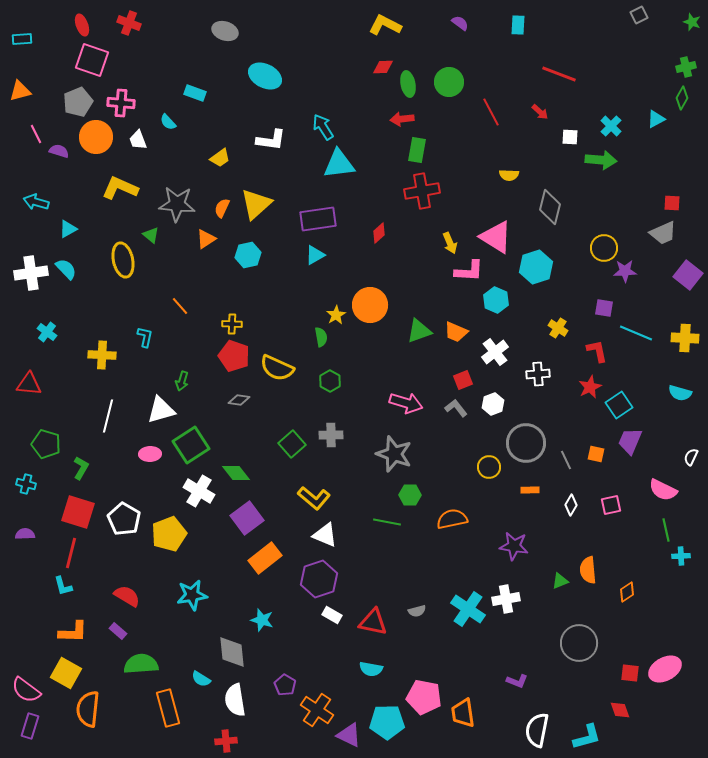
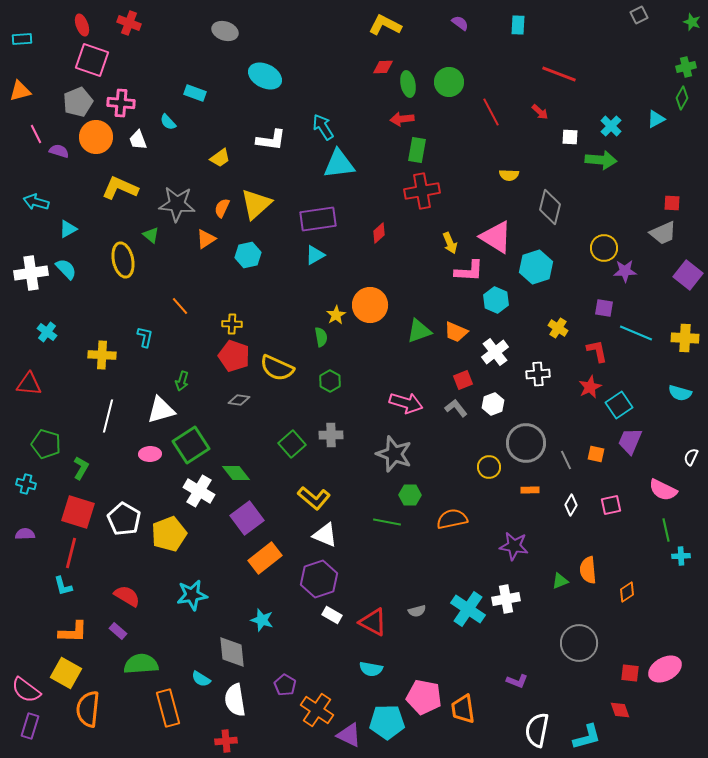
red triangle at (373, 622): rotated 16 degrees clockwise
orange trapezoid at (463, 713): moved 4 px up
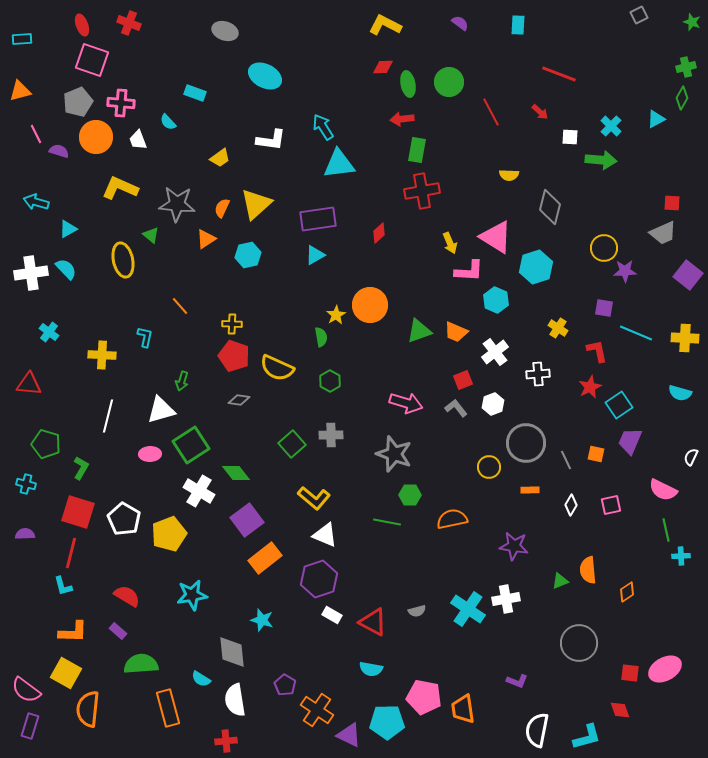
cyan cross at (47, 332): moved 2 px right
purple square at (247, 518): moved 2 px down
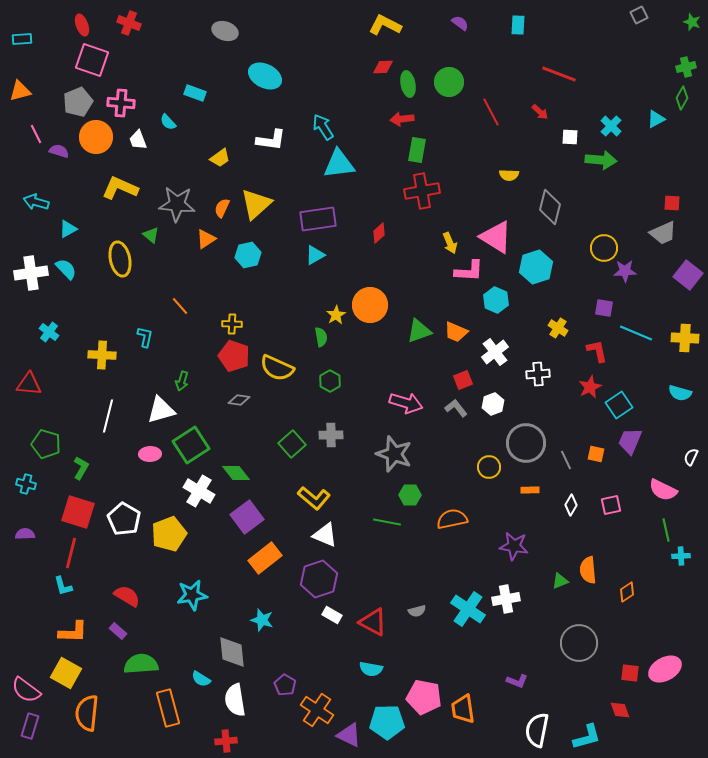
yellow ellipse at (123, 260): moved 3 px left, 1 px up
purple square at (247, 520): moved 3 px up
orange semicircle at (88, 709): moved 1 px left, 4 px down
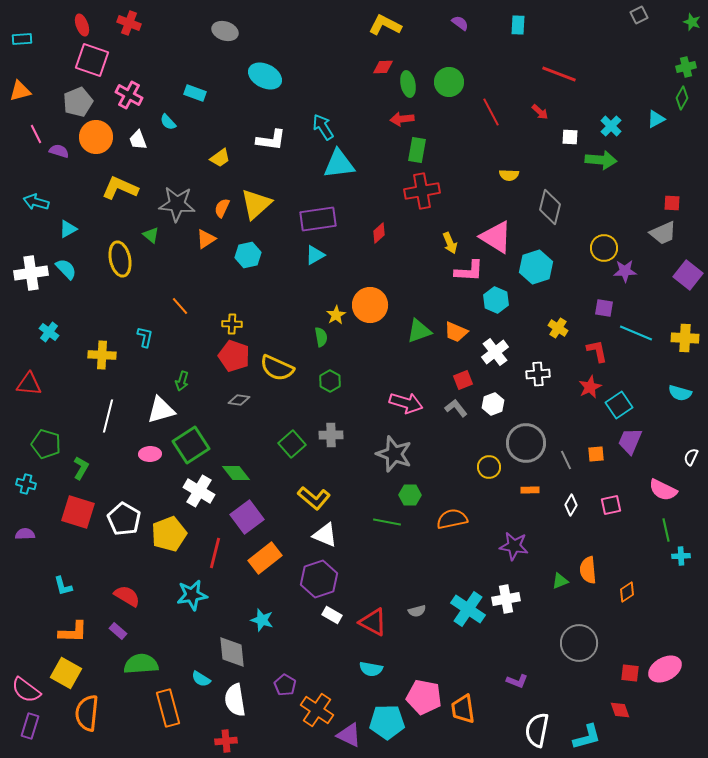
pink cross at (121, 103): moved 8 px right, 8 px up; rotated 24 degrees clockwise
orange square at (596, 454): rotated 18 degrees counterclockwise
red line at (71, 553): moved 144 px right
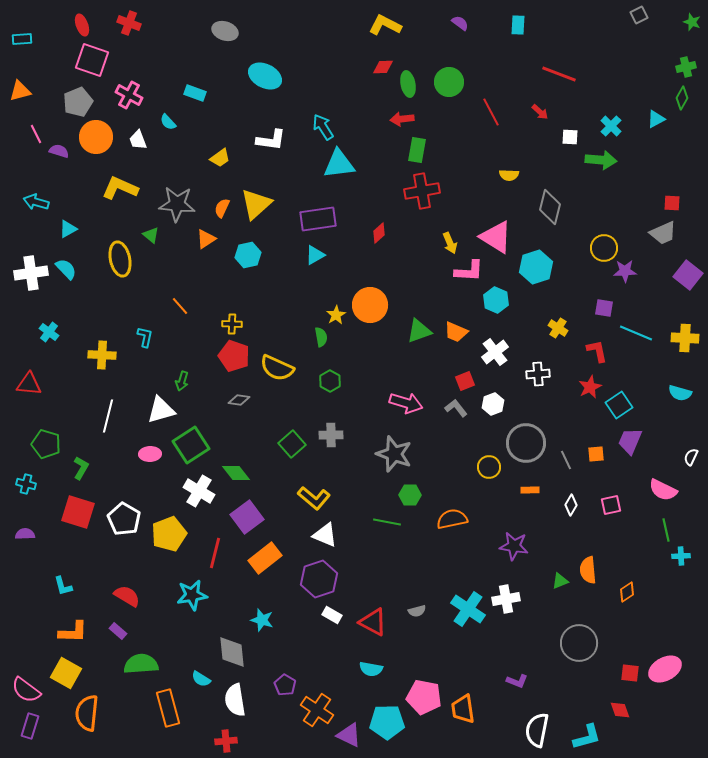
red square at (463, 380): moved 2 px right, 1 px down
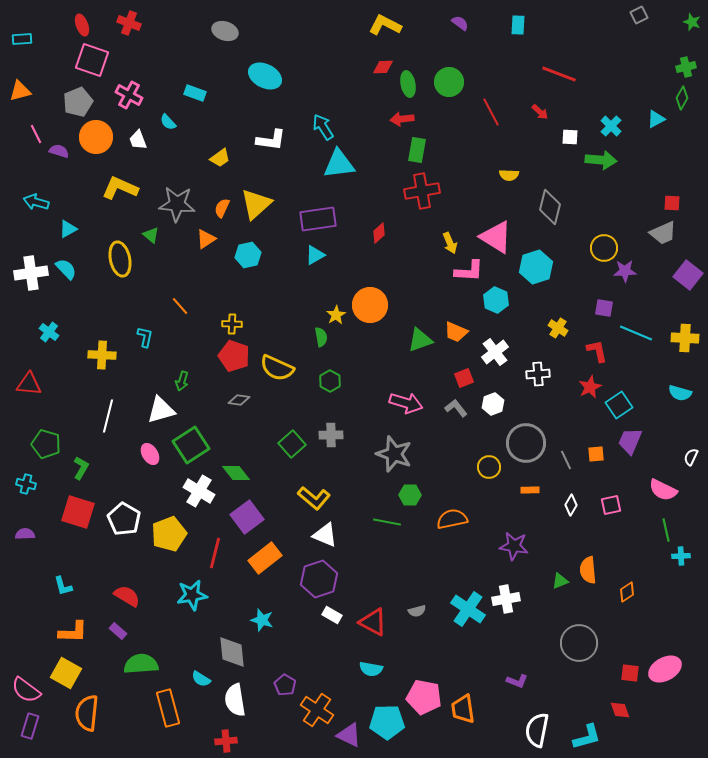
green triangle at (419, 331): moved 1 px right, 9 px down
red square at (465, 381): moved 1 px left, 3 px up
pink ellipse at (150, 454): rotated 60 degrees clockwise
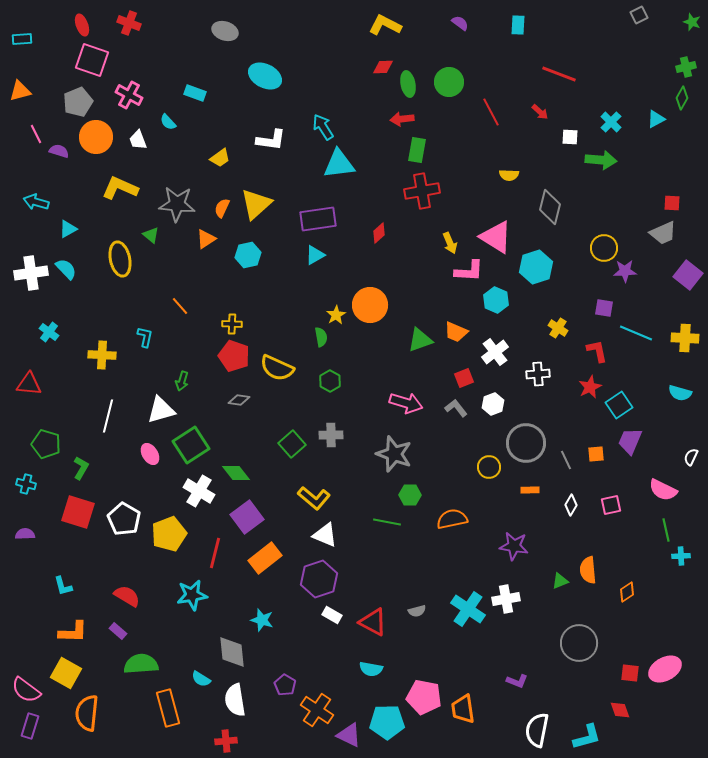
cyan cross at (611, 126): moved 4 px up
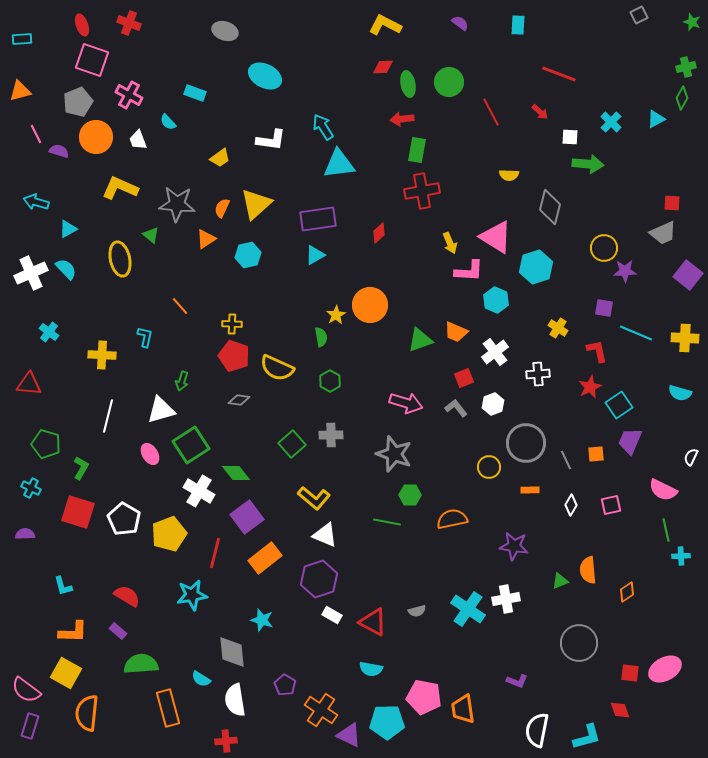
green arrow at (601, 160): moved 13 px left, 4 px down
white cross at (31, 273): rotated 16 degrees counterclockwise
cyan cross at (26, 484): moved 5 px right, 4 px down; rotated 12 degrees clockwise
orange cross at (317, 710): moved 4 px right
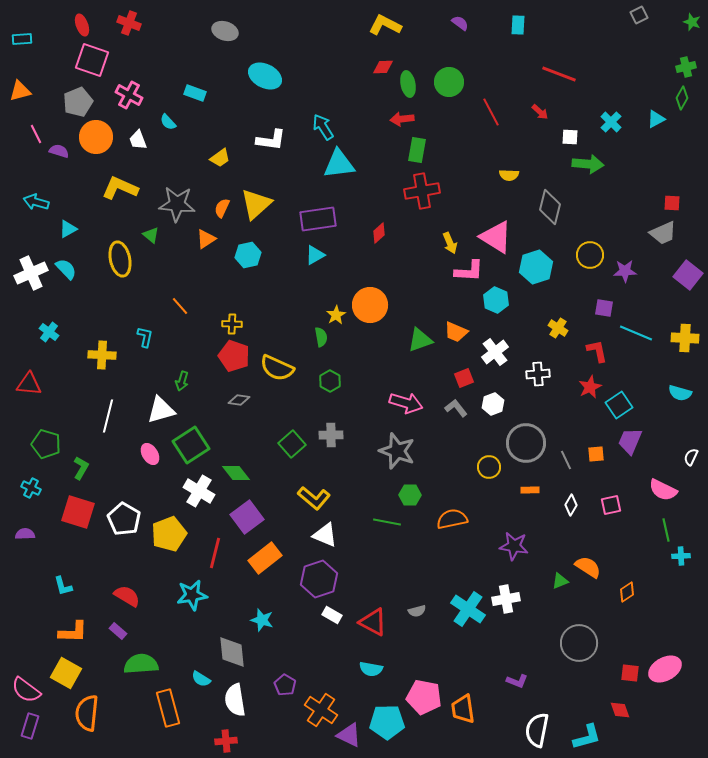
yellow circle at (604, 248): moved 14 px left, 7 px down
gray star at (394, 454): moved 3 px right, 3 px up
orange semicircle at (588, 570): moved 3 px up; rotated 128 degrees clockwise
